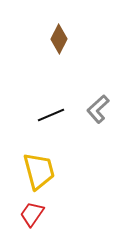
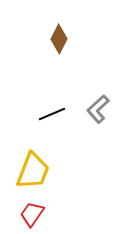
black line: moved 1 px right, 1 px up
yellow trapezoid: moved 6 px left; rotated 36 degrees clockwise
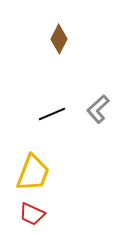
yellow trapezoid: moved 2 px down
red trapezoid: rotated 100 degrees counterclockwise
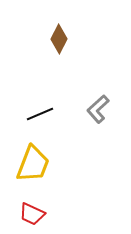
black line: moved 12 px left
yellow trapezoid: moved 9 px up
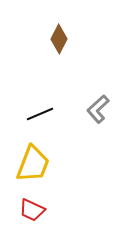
red trapezoid: moved 4 px up
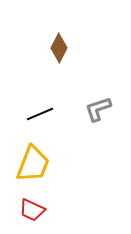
brown diamond: moved 9 px down
gray L-shape: rotated 24 degrees clockwise
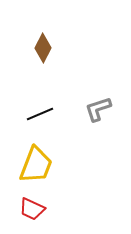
brown diamond: moved 16 px left
yellow trapezoid: moved 3 px right, 1 px down
red trapezoid: moved 1 px up
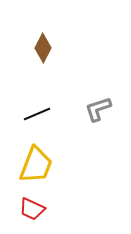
black line: moved 3 px left
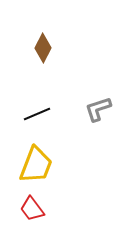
red trapezoid: rotated 28 degrees clockwise
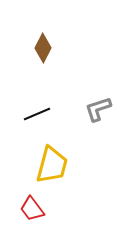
yellow trapezoid: moved 16 px right; rotated 6 degrees counterclockwise
